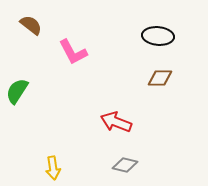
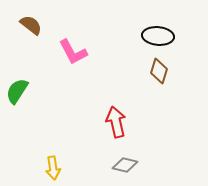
brown diamond: moved 1 px left, 7 px up; rotated 75 degrees counterclockwise
red arrow: rotated 56 degrees clockwise
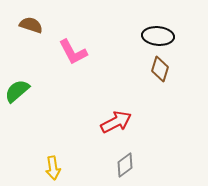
brown semicircle: rotated 20 degrees counterclockwise
brown diamond: moved 1 px right, 2 px up
green semicircle: rotated 16 degrees clockwise
red arrow: rotated 76 degrees clockwise
gray diamond: rotated 50 degrees counterclockwise
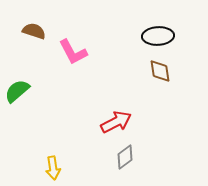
brown semicircle: moved 3 px right, 6 px down
black ellipse: rotated 8 degrees counterclockwise
brown diamond: moved 2 px down; rotated 25 degrees counterclockwise
gray diamond: moved 8 px up
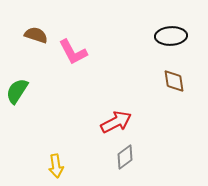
brown semicircle: moved 2 px right, 4 px down
black ellipse: moved 13 px right
brown diamond: moved 14 px right, 10 px down
green semicircle: rotated 16 degrees counterclockwise
yellow arrow: moved 3 px right, 2 px up
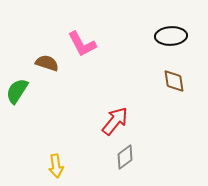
brown semicircle: moved 11 px right, 28 px down
pink L-shape: moved 9 px right, 8 px up
red arrow: moved 1 px left, 1 px up; rotated 24 degrees counterclockwise
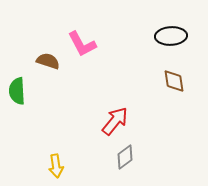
brown semicircle: moved 1 px right, 2 px up
green semicircle: rotated 36 degrees counterclockwise
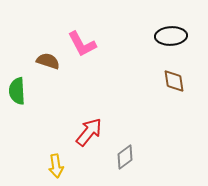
red arrow: moved 26 px left, 11 px down
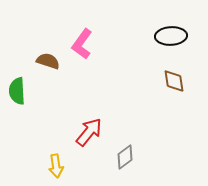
pink L-shape: rotated 64 degrees clockwise
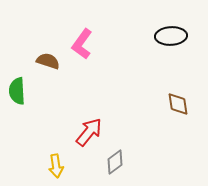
brown diamond: moved 4 px right, 23 px down
gray diamond: moved 10 px left, 5 px down
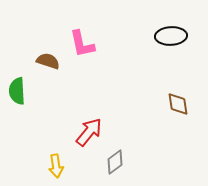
pink L-shape: rotated 48 degrees counterclockwise
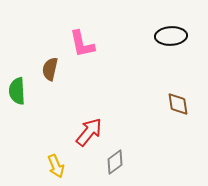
brown semicircle: moved 2 px right, 8 px down; rotated 95 degrees counterclockwise
yellow arrow: rotated 15 degrees counterclockwise
